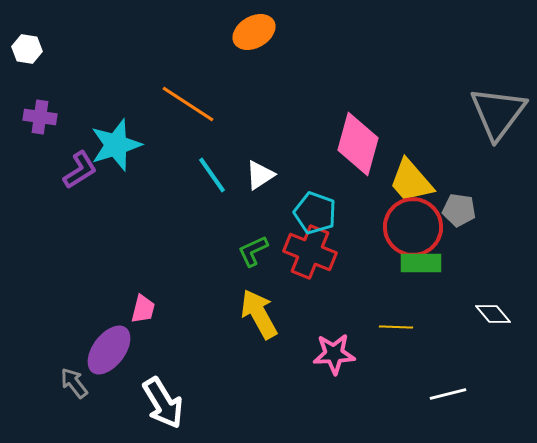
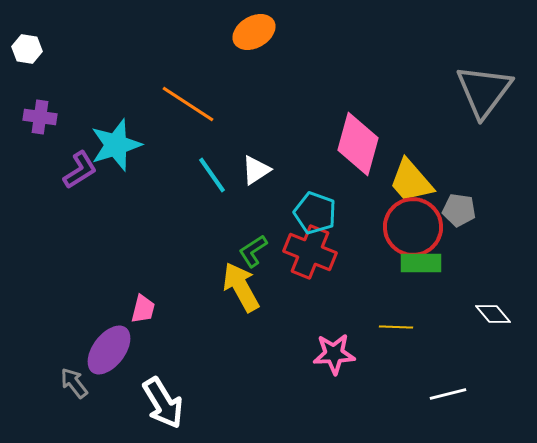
gray triangle: moved 14 px left, 22 px up
white triangle: moved 4 px left, 5 px up
green L-shape: rotated 8 degrees counterclockwise
yellow arrow: moved 18 px left, 27 px up
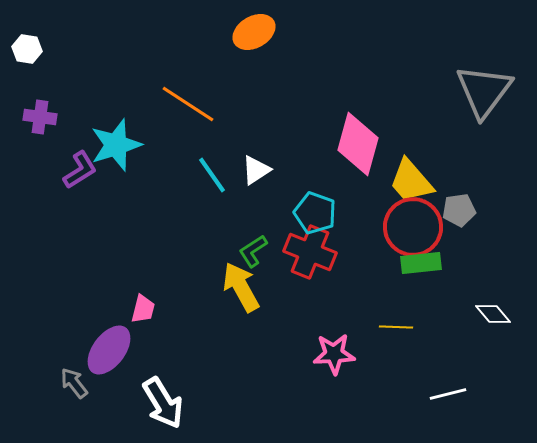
gray pentagon: rotated 16 degrees counterclockwise
green rectangle: rotated 6 degrees counterclockwise
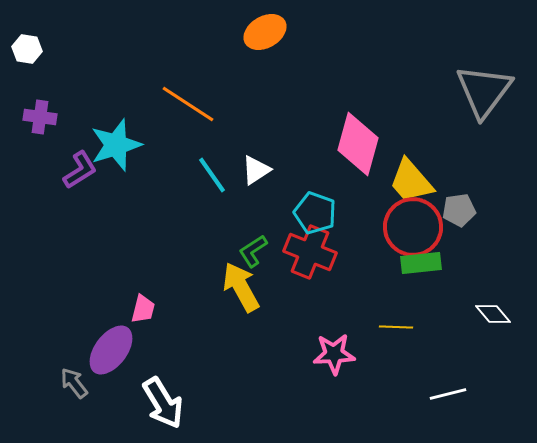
orange ellipse: moved 11 px right
purple ellipse: moved 2 px right
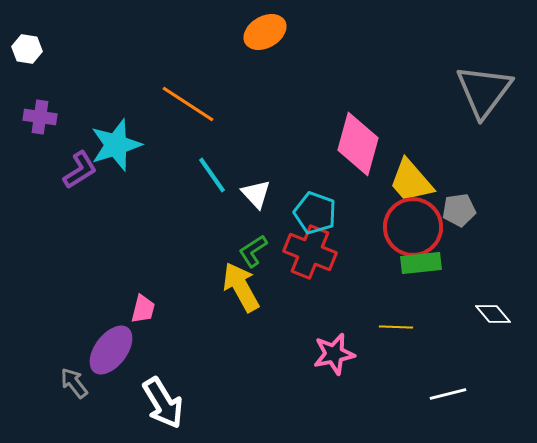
white triangle: moved 24 px down; rotated 40 degrees counterclockwise
pink star: rotated 9 degrees counterclockwise
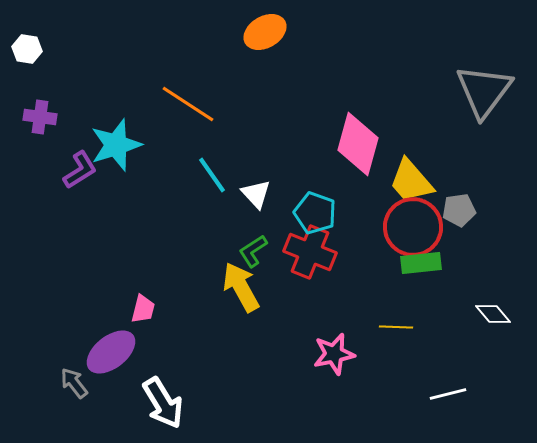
purple ellipse: moved 2 px down; rotated 15 degrees clockwise
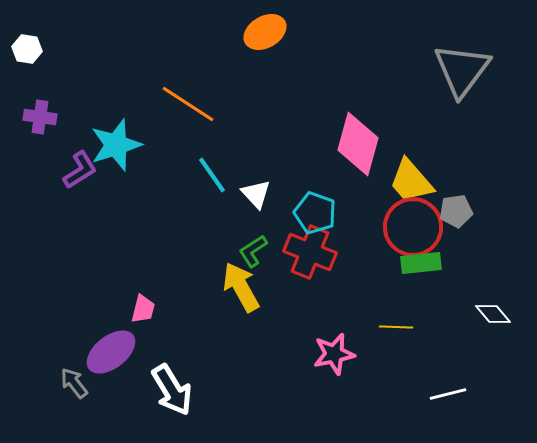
gray triangle: moved 22 px left, 21 px up
gray pentagon: moved 3 px left, 1 px down
white arrow: moved 9 px right, 13 px up
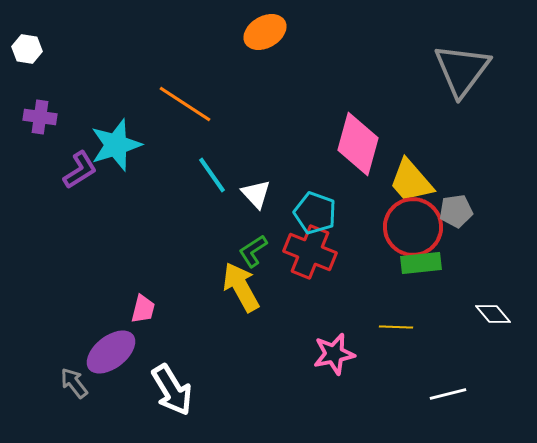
orange line: moved 3 px left
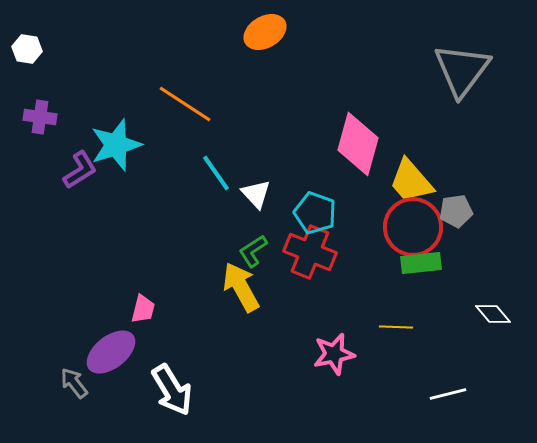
cyan line: moved 4 px right, 2 px up
